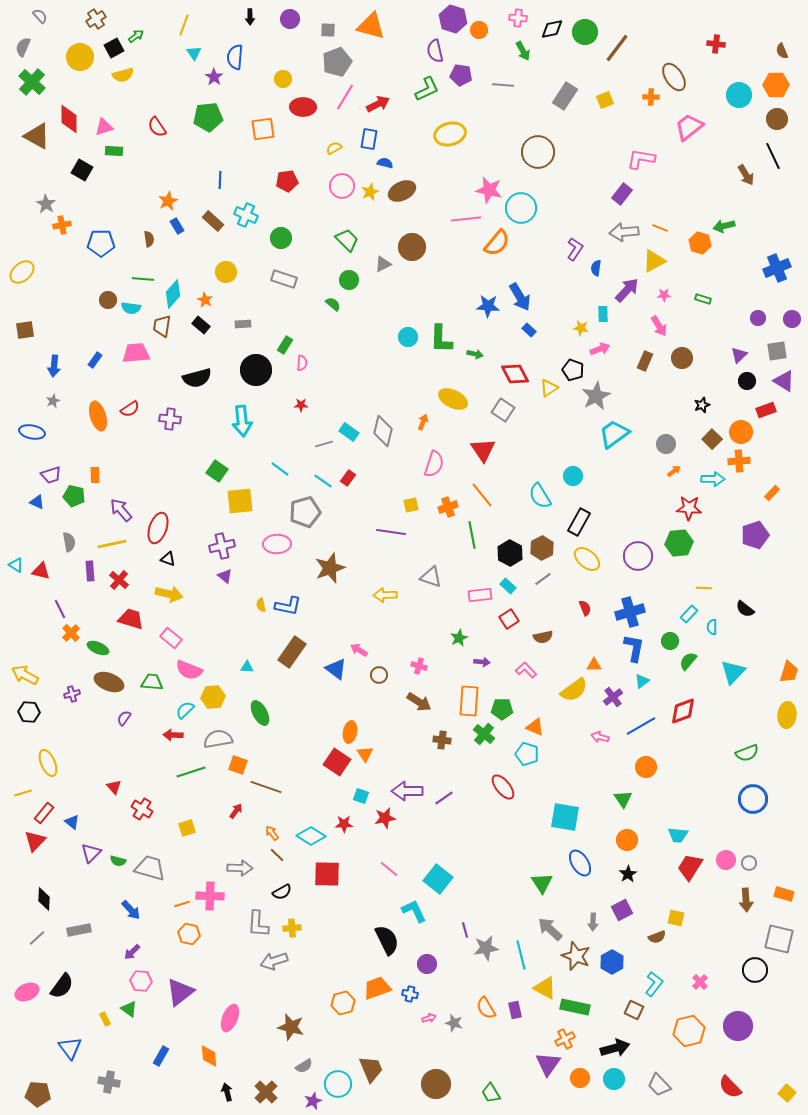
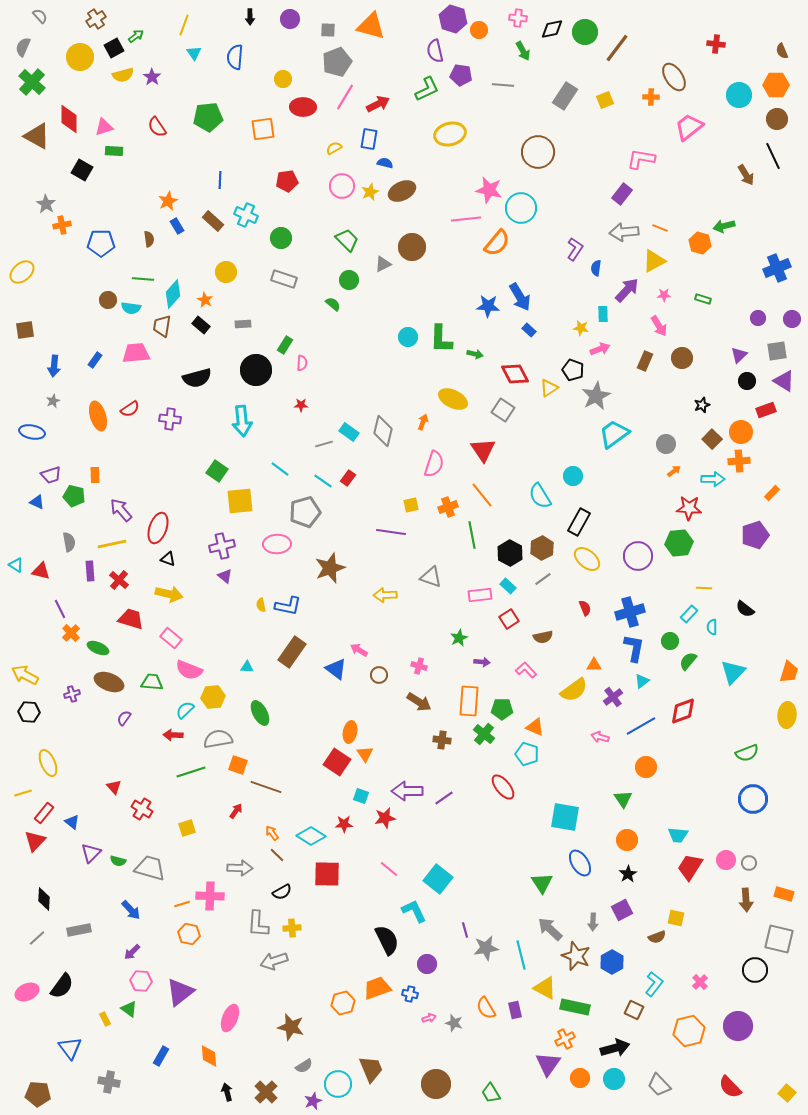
purple star at (214, 77): moved 62 px left
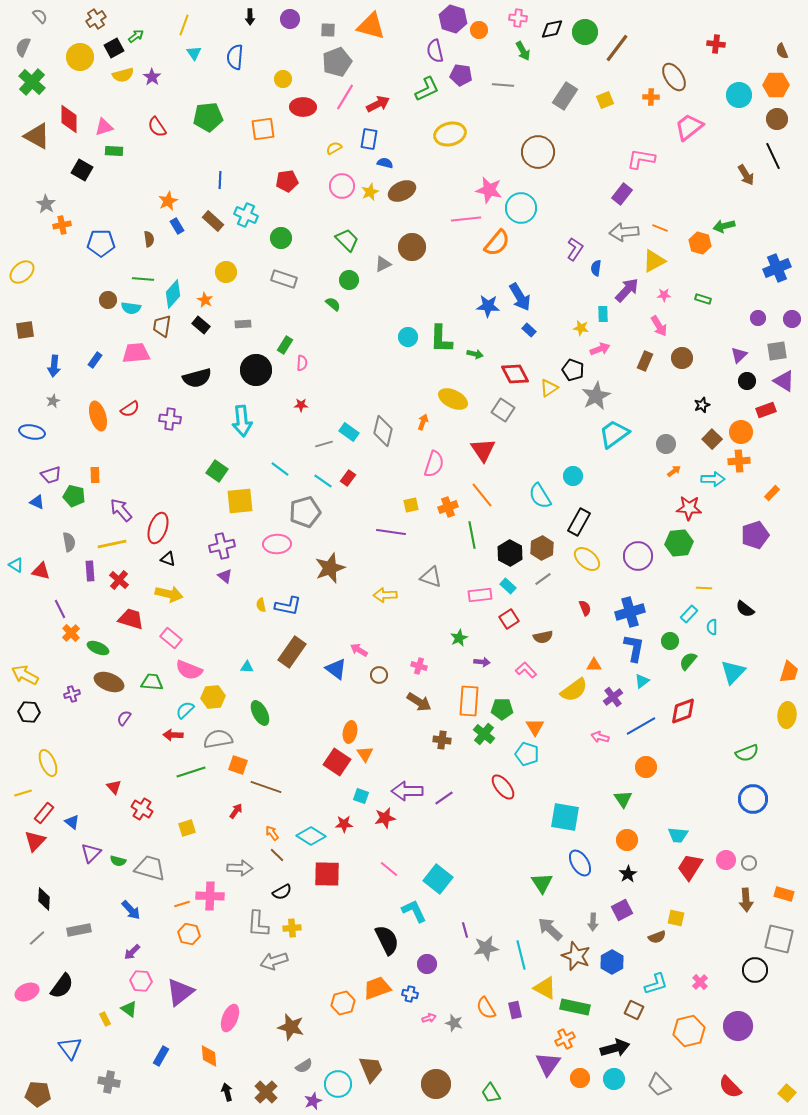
orange triangle at (535, 727): rotated 36 degrees clockwise
cyan L-shape at (654, 984): moved 2 px right; rotated 35 degrees clockwise
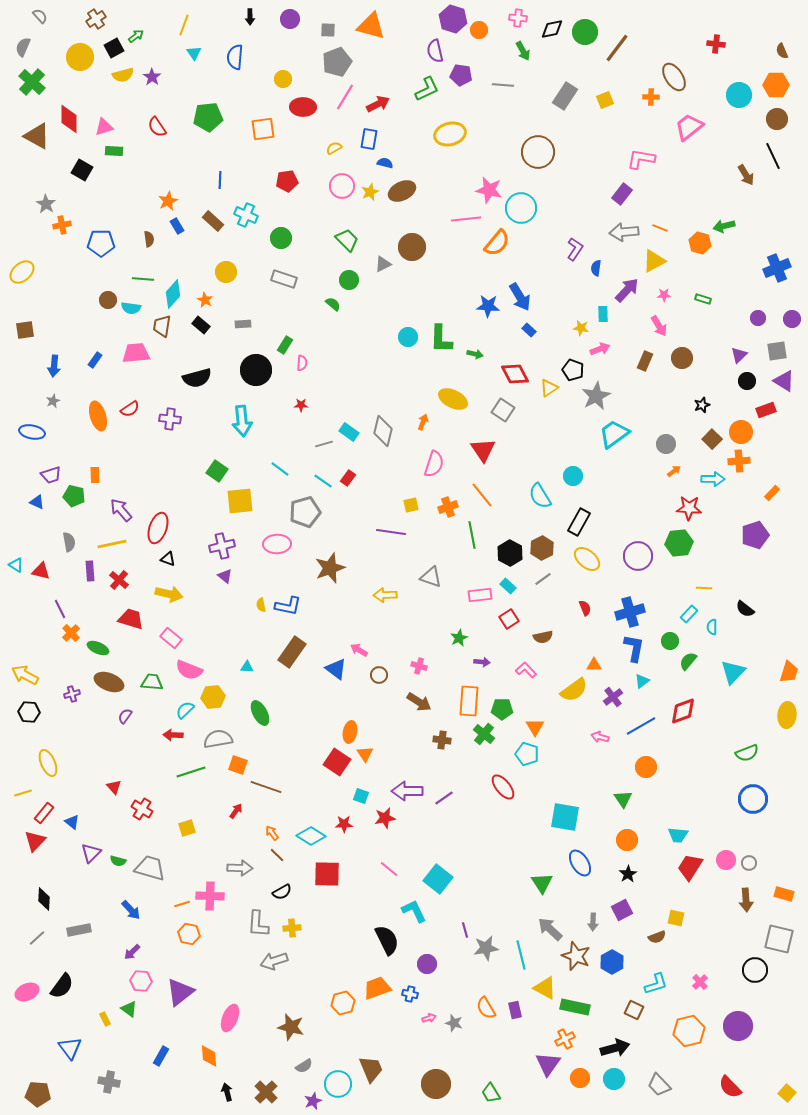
purple semicircle at (124, 718): moved 1 px right, 2 px up
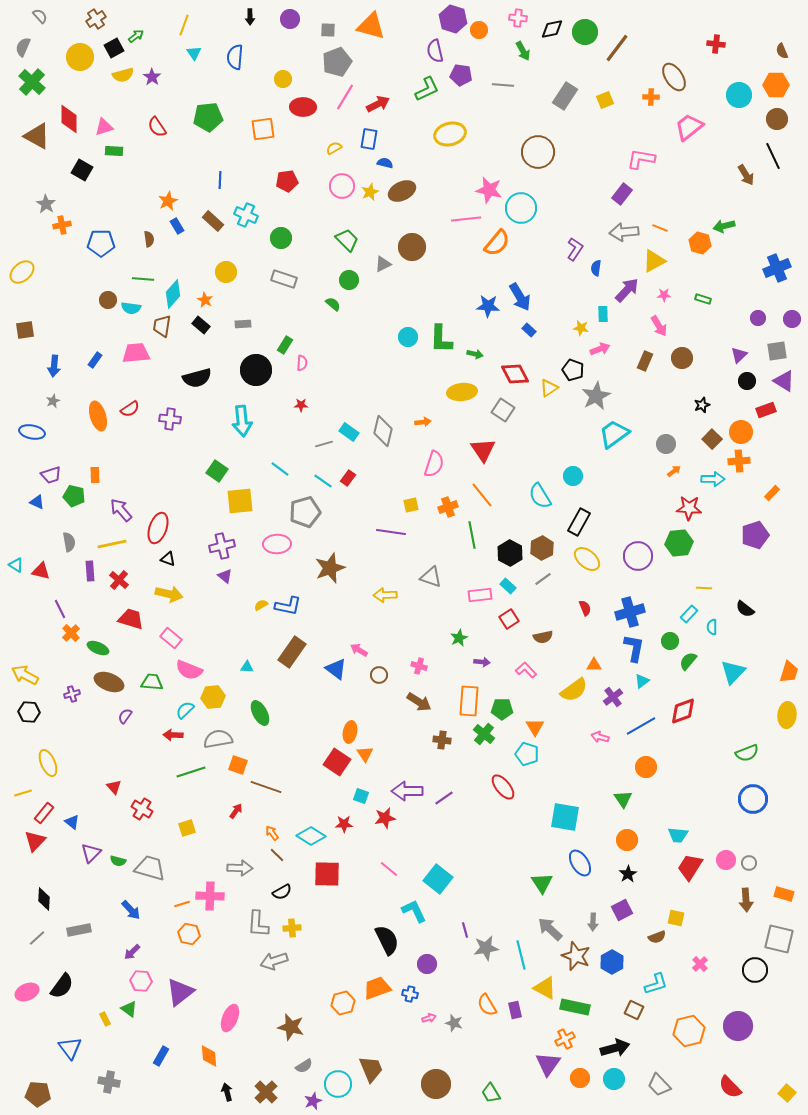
yellow ellipse at (453, 399): moved 9 px right, 7 px up; rotated 32 degrees counterclockwise
orange arrow at (423, 422): rotated 63 degrees clockwise
yellow semicircle at (261, 605): rotated 72 degrees clockwise
pink cross at (700, 982): moved 18 px up
orange semicircle at (486, 1008): moved 1 px right, 3 px up
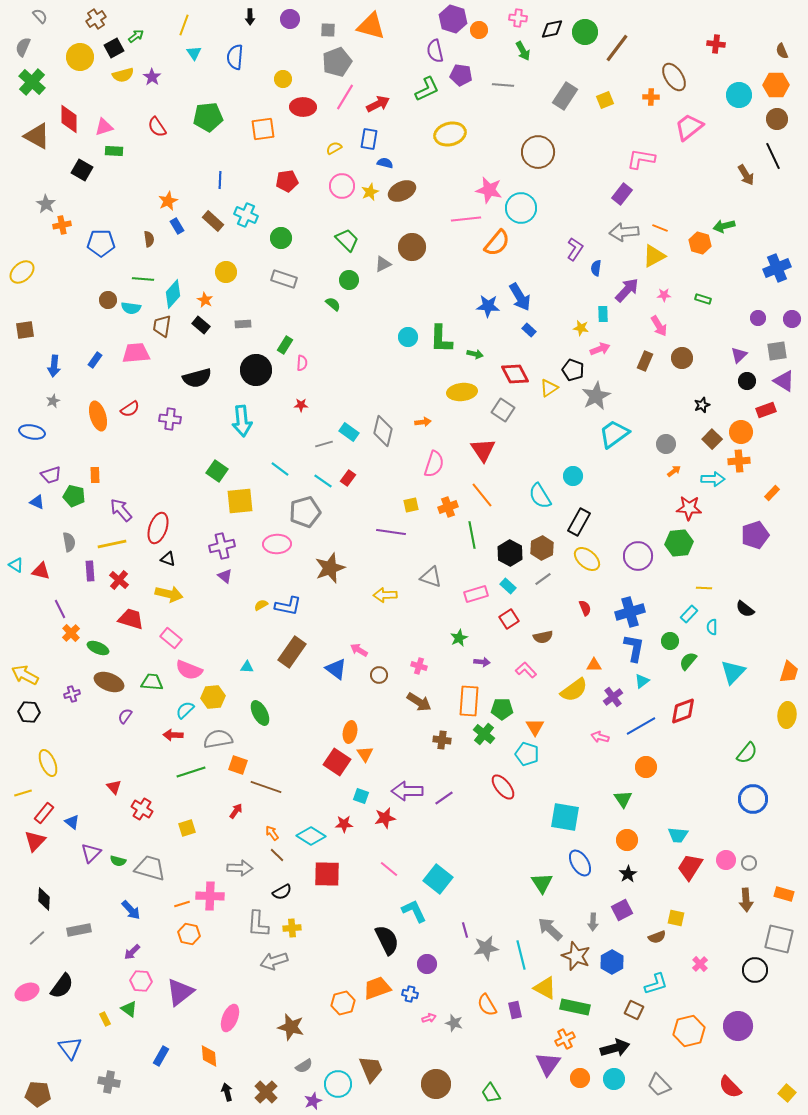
yellow triangle at (654, 261): moved 5 px up
pink rectangle at (480, 595): moved 4 px left, 1 px up; rotated 10 degrees counterclockwise
green semicircle at (747, 753): rotated 30 degrees counterclockwise
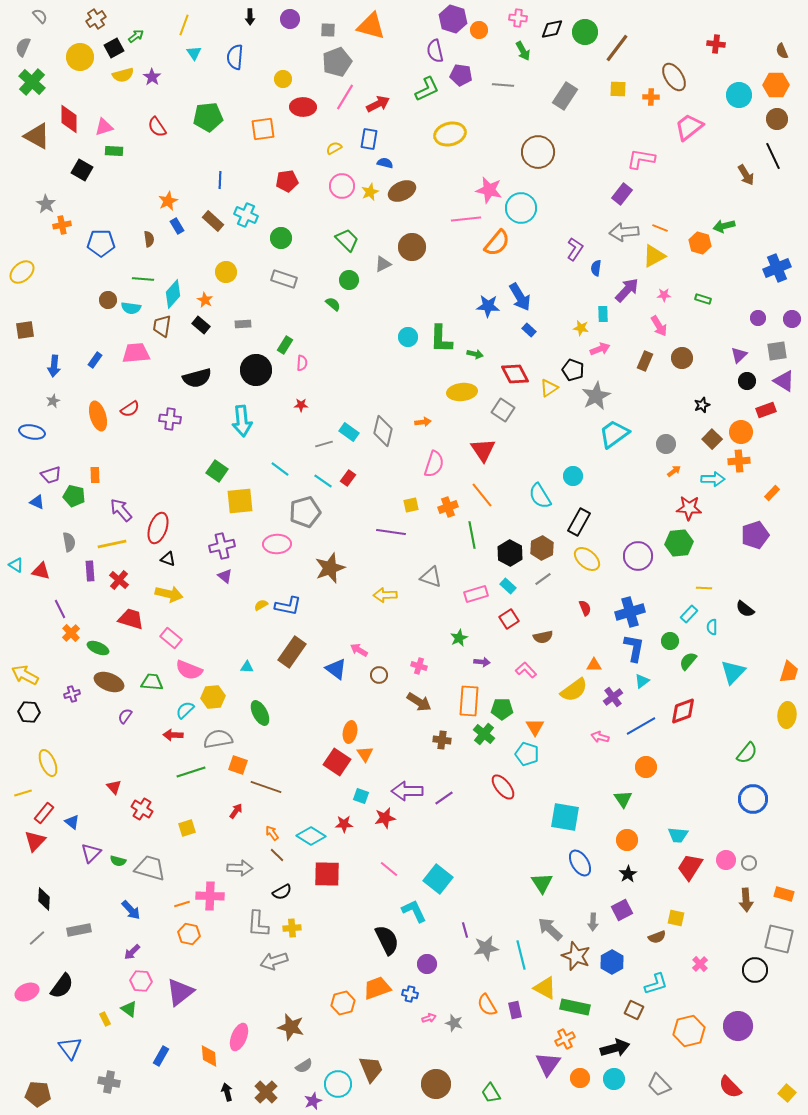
yellow square at (605, 100): moved 13 px right, 11 px up; rotated 24 degrees clockwise
pink ellipse at (230, 1018): moved 9 px right, 19 px down
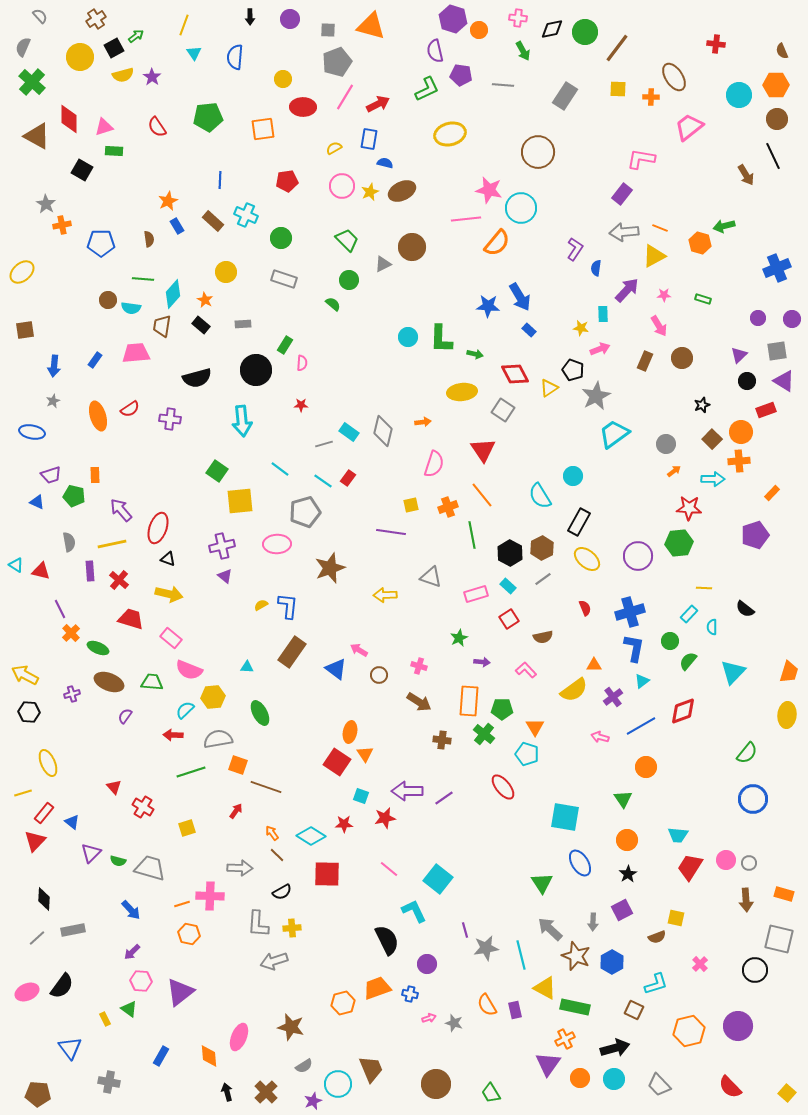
blue L-shape at (288, 606): rotated 96 degrees counterclockwise
red cross at (142, 809): moved 1 px right, 2 px up
gray rectangle at (79, 930): moved 6 px left
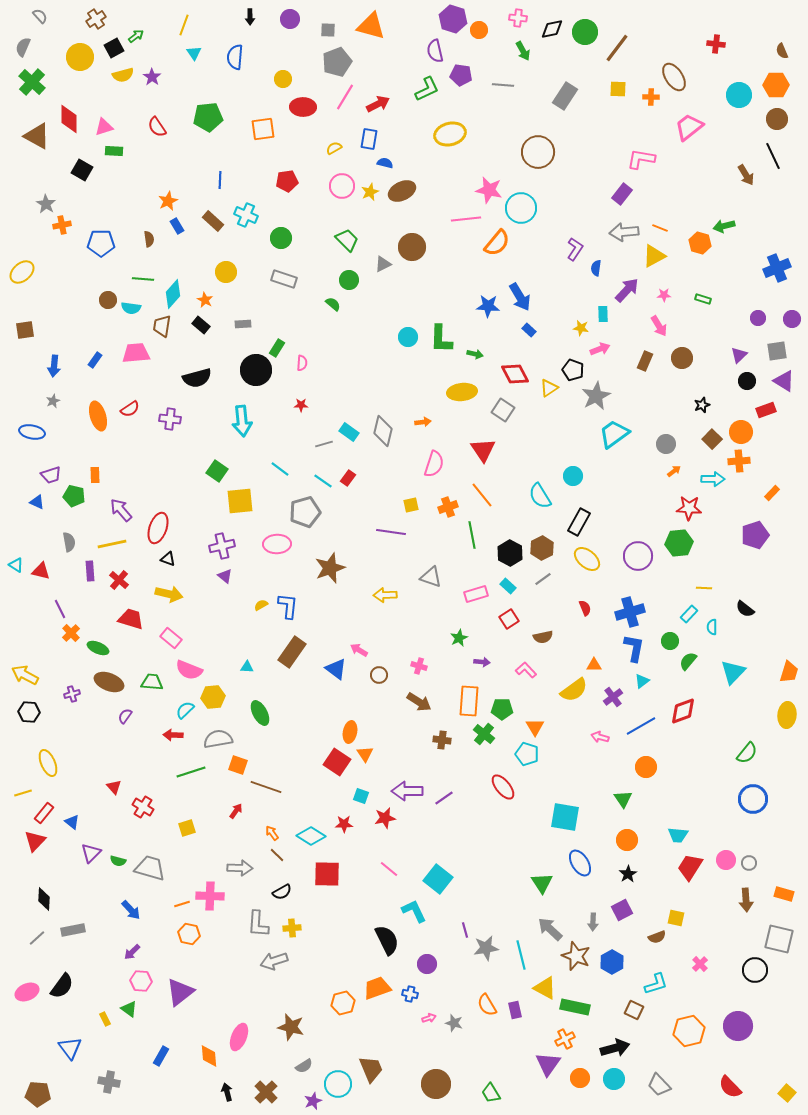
green rectangle at (285, 345): moved 8 px left, 3 px down
